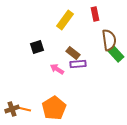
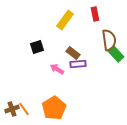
orange line: rotated 40 degrees clockwise
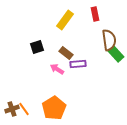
brown rectangle: moved 7 px left
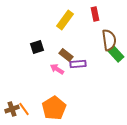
brown rectangle: moved 2 px down
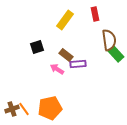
orange pentagon: moved 4 px left; rotated 20 degrees clockwise
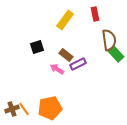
purple rectangle: rotated 21 degrees counterclockwise
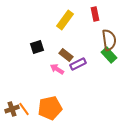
green rectangle: moved 7 px left, 1 px down
